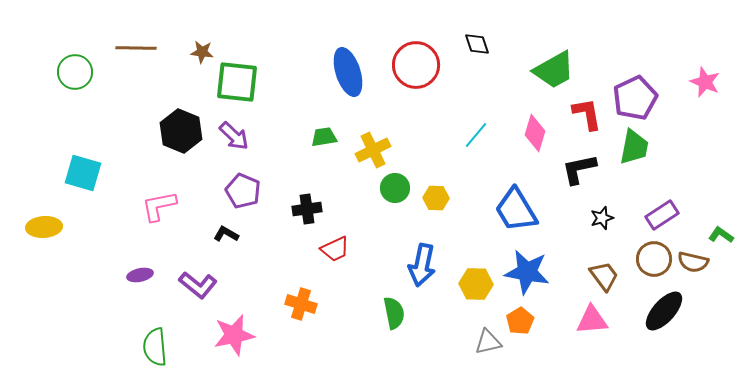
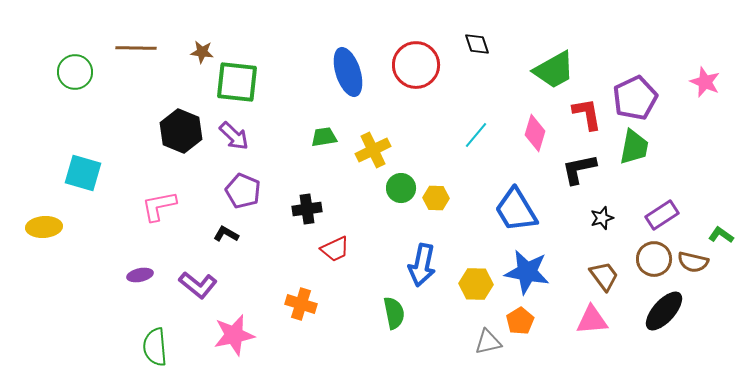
green circle at (395, 188): moved 6 px right
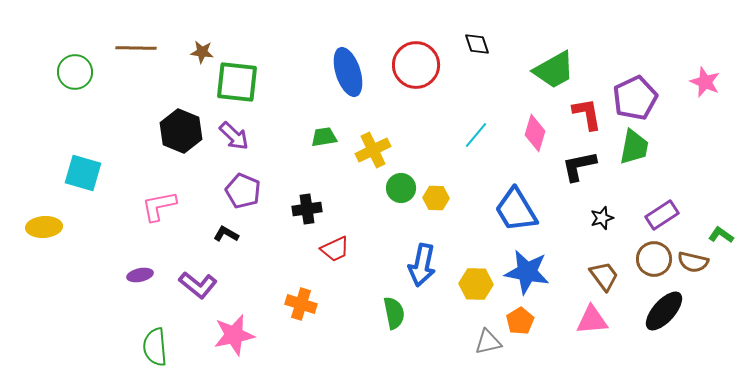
black L-shape at (579, 169): moved 3 px up
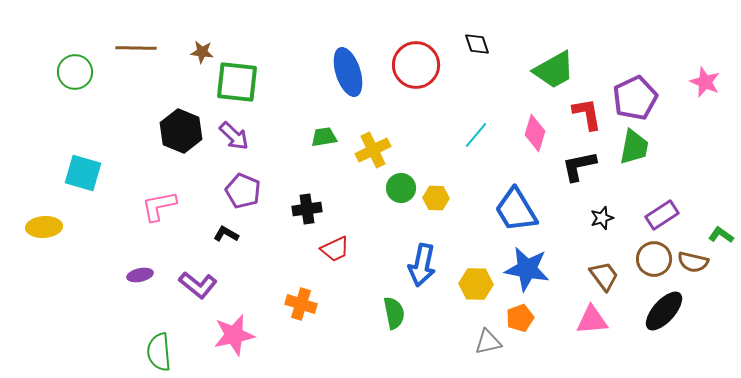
blue star at (527, 272): moved 3 px up
orange pentagon at (520, 321): moved 3 px up; rotated 12 degrees clockwise
green semicircle at (155, 347): moved 4 px right, 5 px down
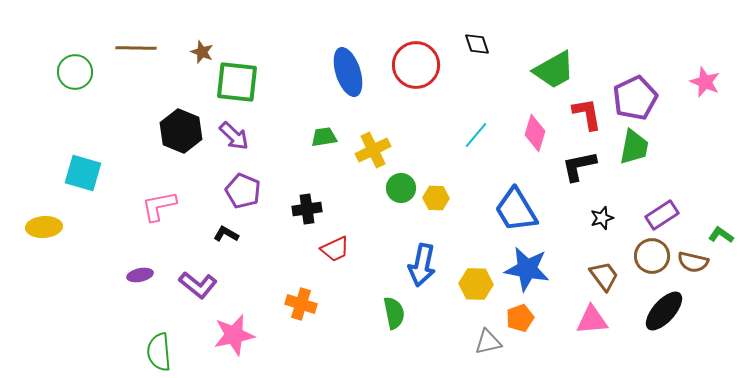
brown star at (202, 52): rotated 15 degrees clockwise
brown circle at (654, 259): moved 2 px left, 3 px up
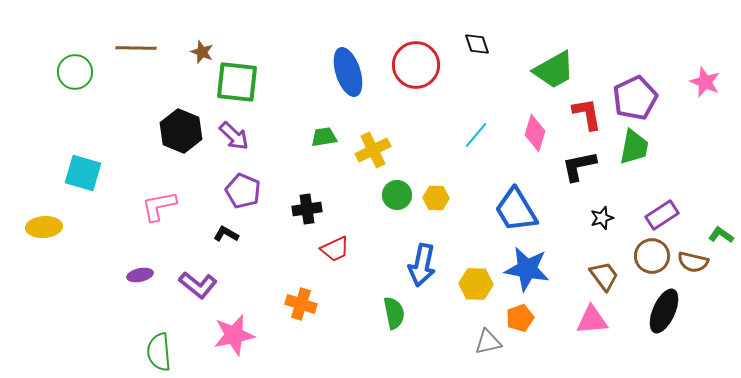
green circle at (401, 188): moved 4 px left, 7 px down
black ellipse at (664, 311): rotated 18 degrees counterclockwise
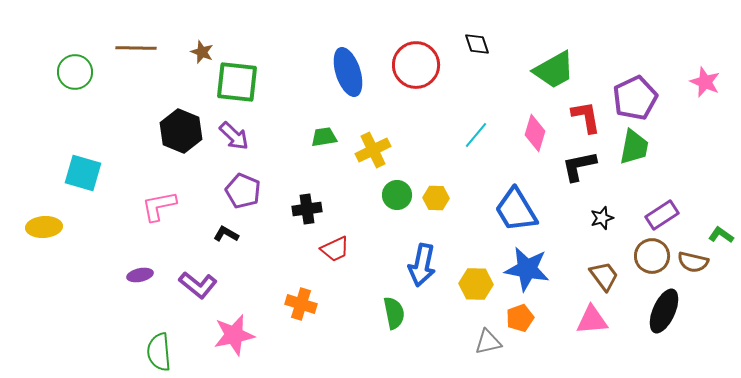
red L-shape at (587, 114): moved 1 px left, 3 px down
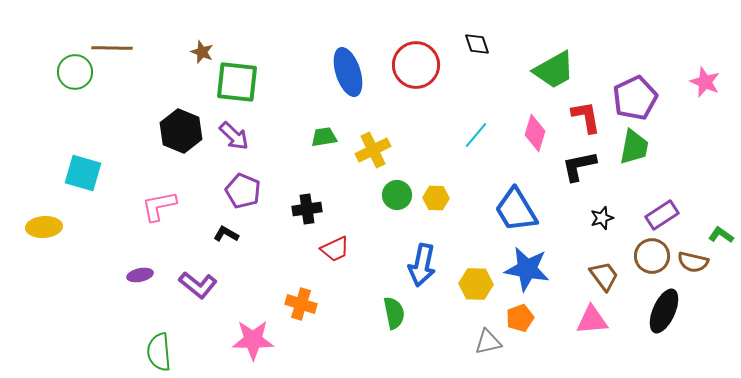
brown line at (136, 48): moved 24 px left
pink star at (234, 335): moved 19 px right, 5 px down; rotated 12 degrees clockwise
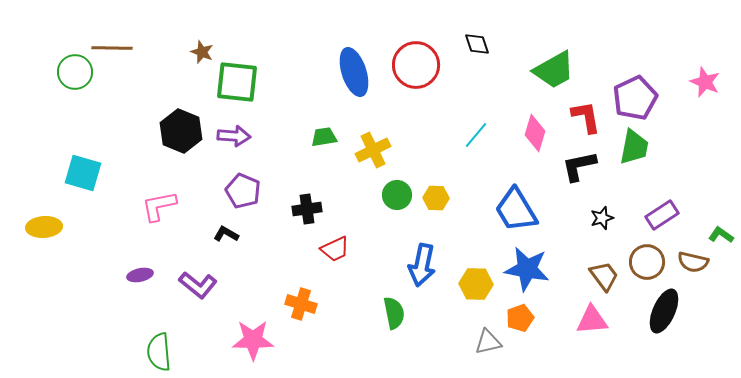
blue ellipse at (348, 72): moved 6 px right
purple arrow at (234, 136): rotated 40 degrees counterclockwise
brown circle at (652, 256): moved 5 px left, 6 px down
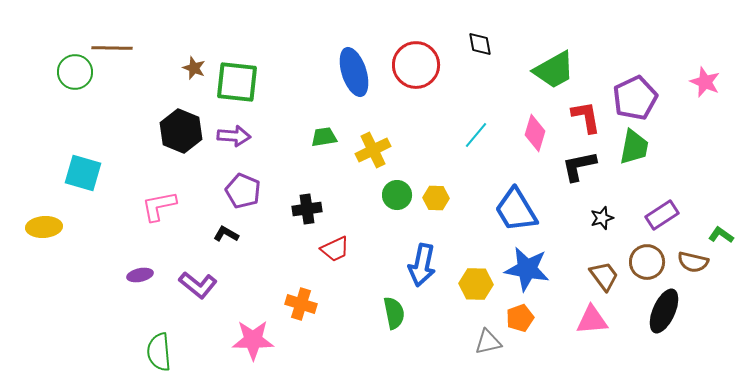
black diamond at (477, 44): moved 3 px right; rotated 8 degrees clockwise
brown star at (202, 52): moved 8 px left, 16 px down
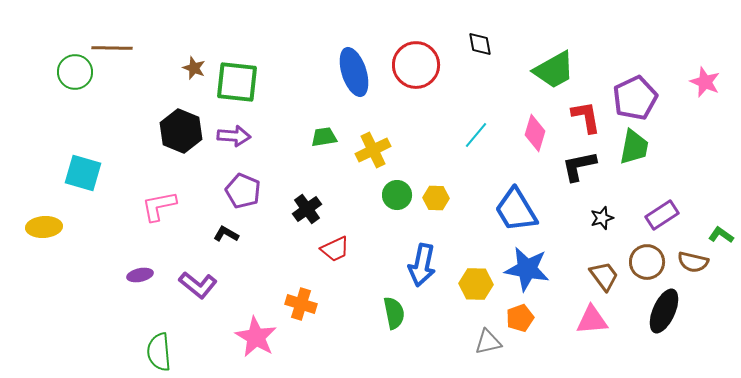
black cross at (307, 209): rotated 28 degrees counterclockwise
pink star at (253, 340): moved 3 px right, 3 px up; rotated 30 degrees clockwise
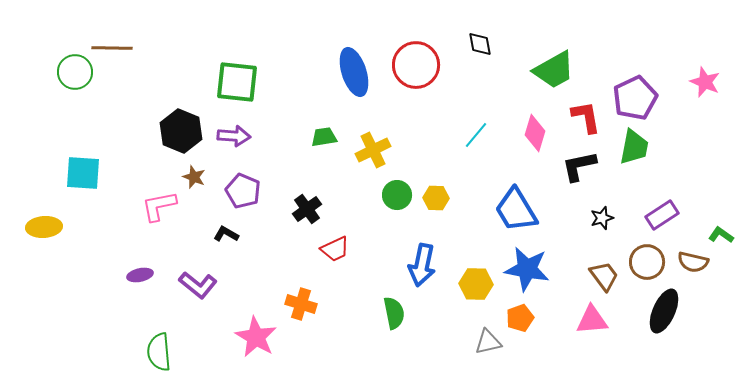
brown star at (194, 68): moved 109 px down
cyan square at (83, 173): rotated 12 degrees counterclockwise
